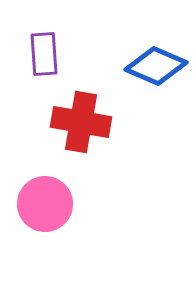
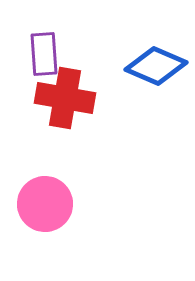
red cross: moved 16 px left, 24 px up
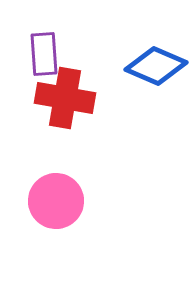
pink circle: moved 11 px right, 3 px up
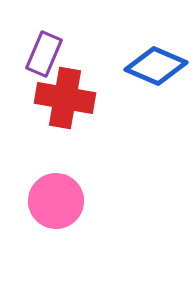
purple rectangle: rotated 27 degrees clockwise
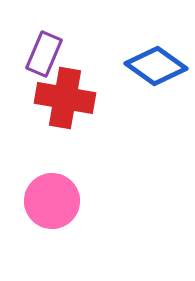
blue diamond: rotated 12 degrees clockwise
pink circle: moved 4 px left
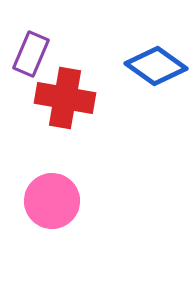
purple rectangle: moved 13 px left
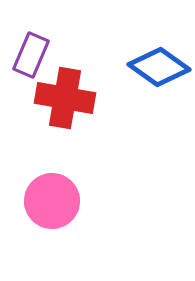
purple rectangle: moved 1 px down
blue diamond: moved 3 px right, 1 px down
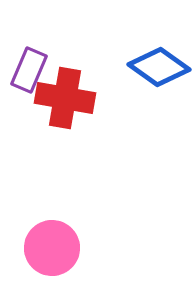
purple rectangle: moved 2 px left, 15 px down
pink circle: moved 47 px down
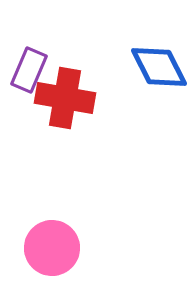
blue diamond: rotated 28 degrees clockwise
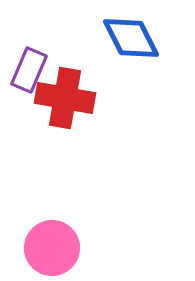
blue diamond: moved 28 px left, 29 px up
